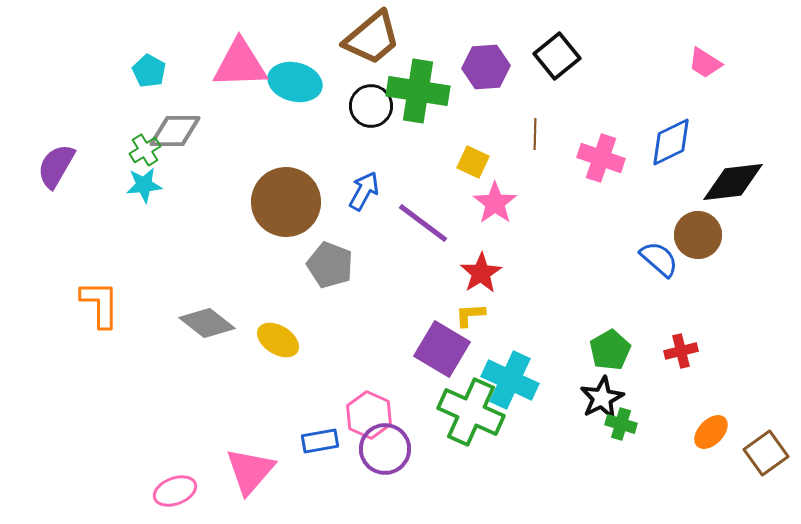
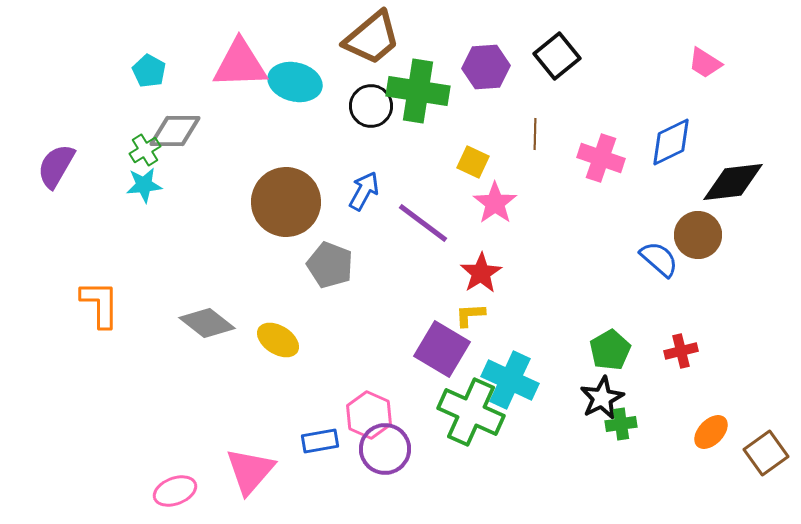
green cross at (621, 424): rotated 24 degrees counterclockwise
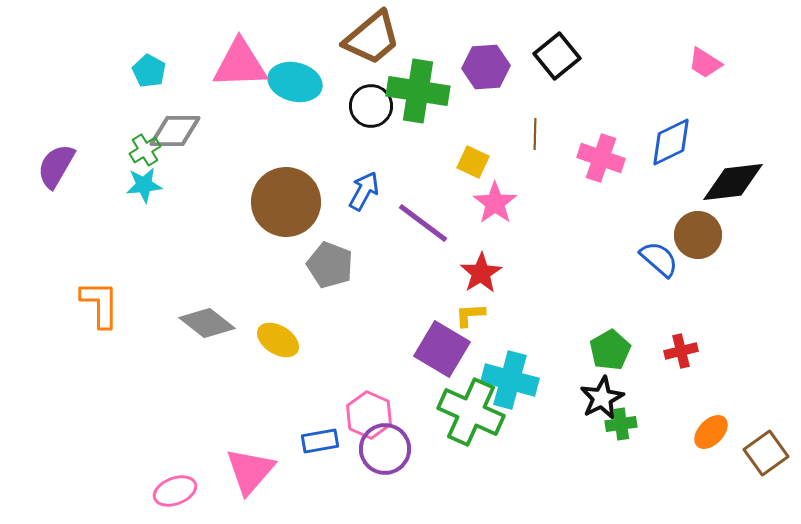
cyan cross at (510, 380): rotated 10 degrees counterclockwise
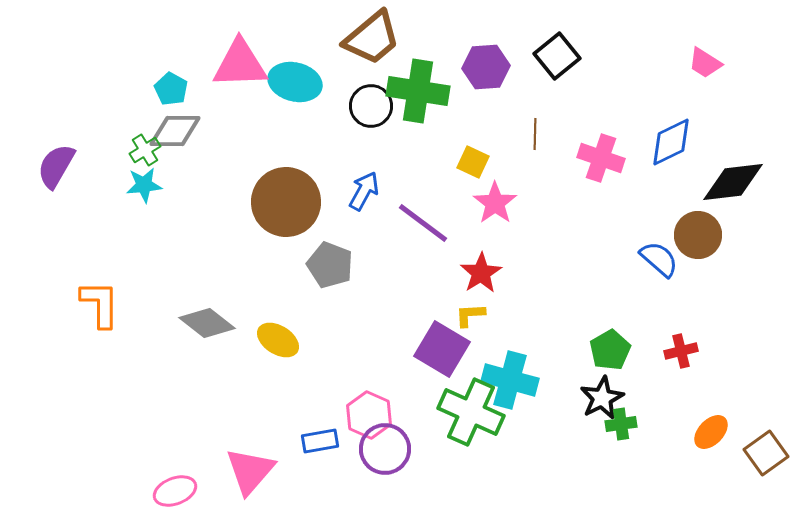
cyan pentagon at (149, 71): moved 22 px right, 18 px down
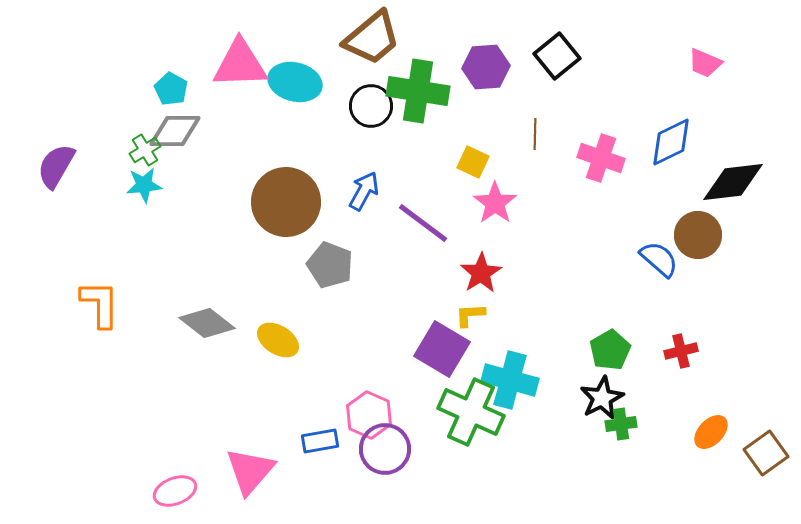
pink trapezoid at (705, 63): rotated 9 degrees counterclockwise
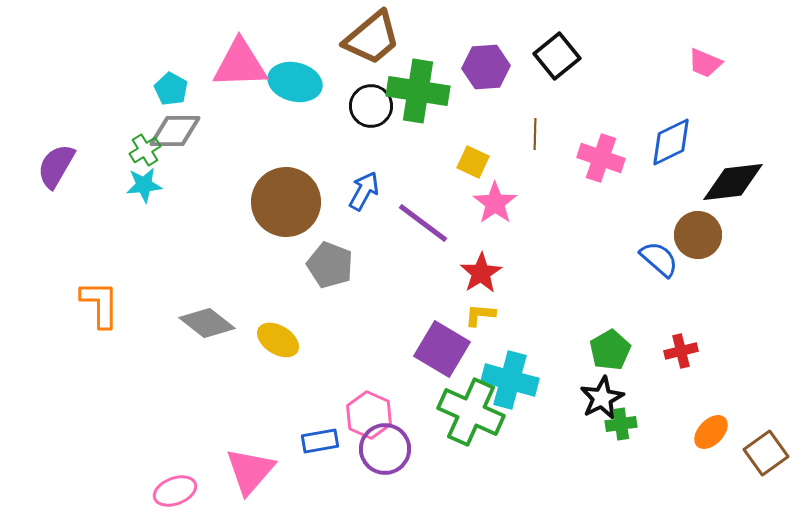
yellow L-shape at (470, 315): moved 10 px right; rotated 8 degrees clockwise
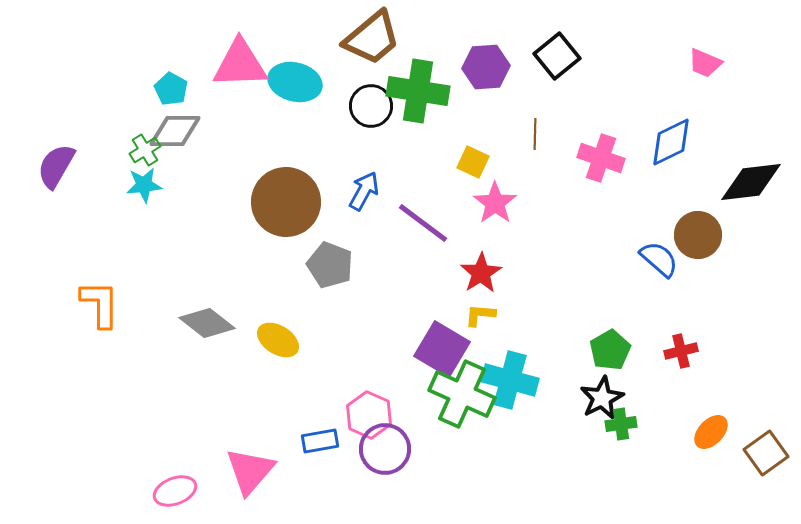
black diamond at (733, 182): moved 18 px right
green cross at (471, 412): moved 9 px left, 18 px up
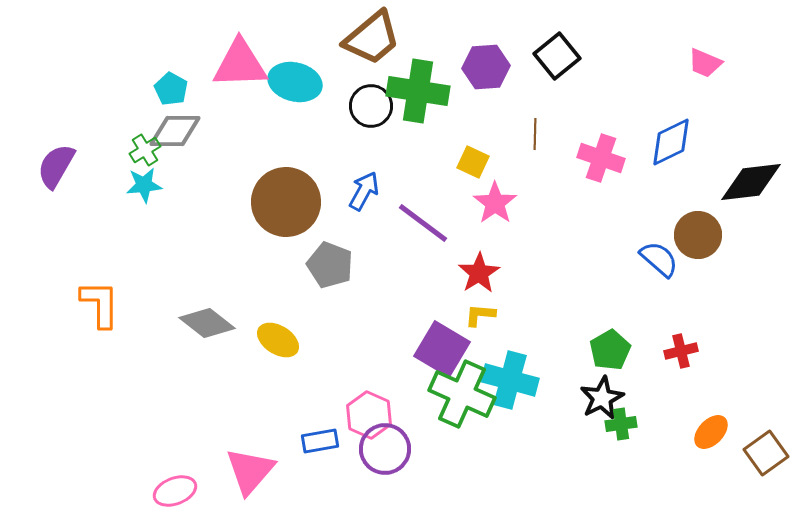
red star at (481, 273): moved 2 px left
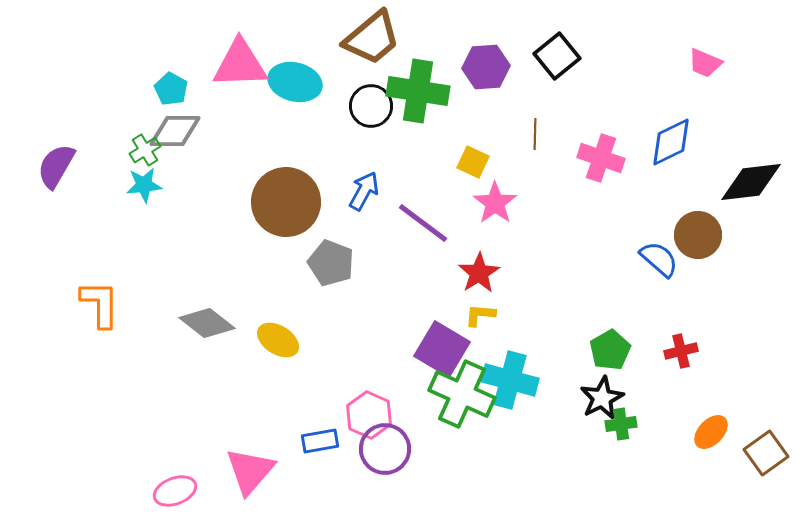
gray pentagon at (330, 265): moved 1 px right, 2 px up
